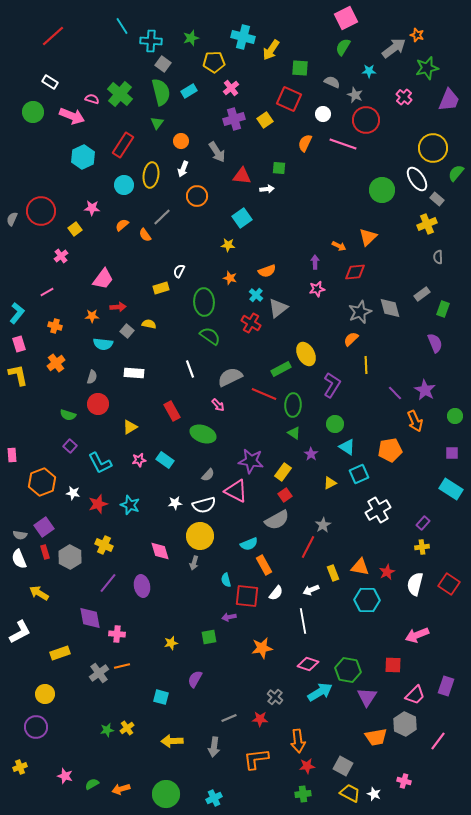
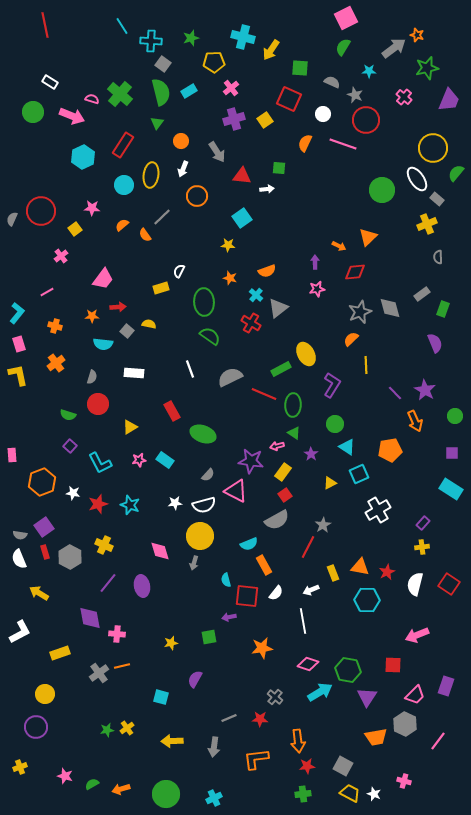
red line at (53, 36): moved 8 px left, 11 px up; rotated 60 degrees counterclockwise
pink arrow at (218, 405): moved 59 px right, 41 px down; rotated 120 degrees clockwise
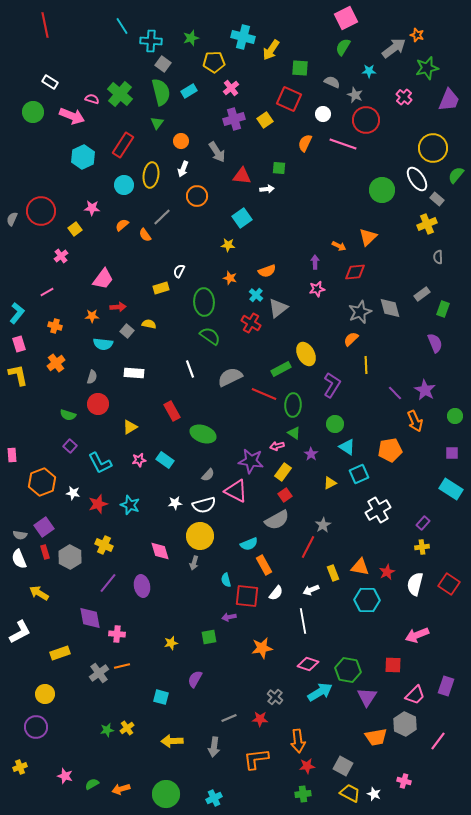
green semicircle at (456, 173): moved 2 px down
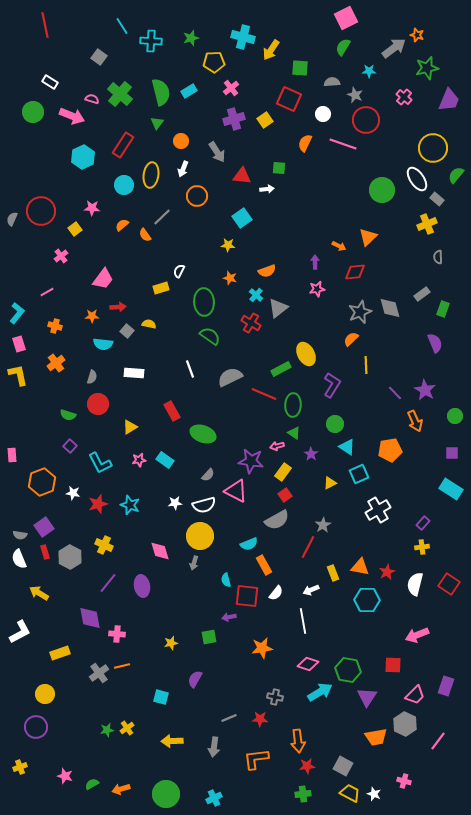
gray square at (163, 64): moved 64 px left, 7 px up
gray semicircle at (332, 82): rotated 28 degrees counterclockwise
gray cross at (275, 697): rotated 28 degrees counterclockwise
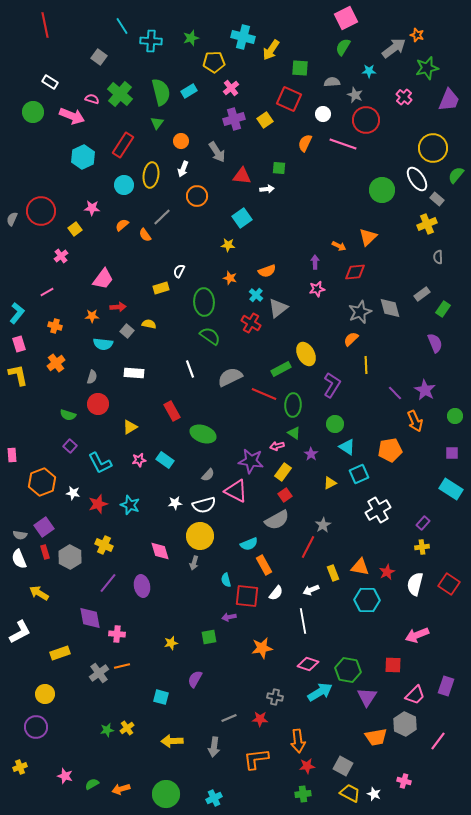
green rectangle at (443, 309): rotated 14 degrees clockwise
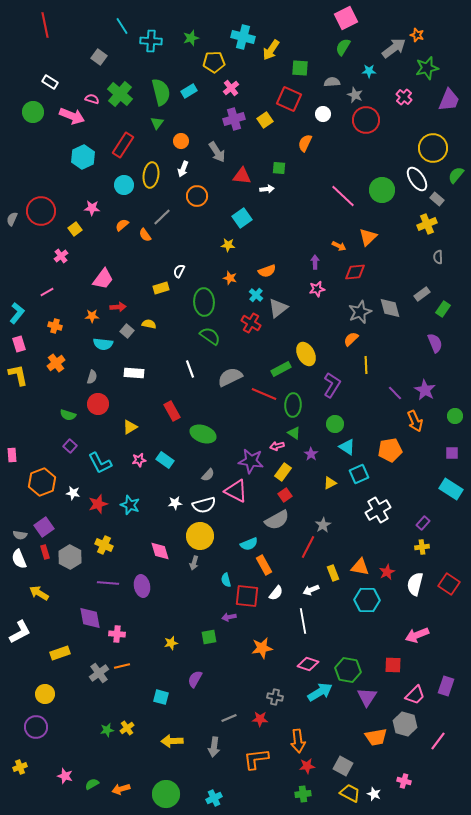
pink line at (343, 144): moved 52 px down; rotated 24 degrees clockwise
purple line at (108, 583): rotated 55 degrees clockwise
gray hexagon at (405, 724): rotated 10 degrees counterclockwise
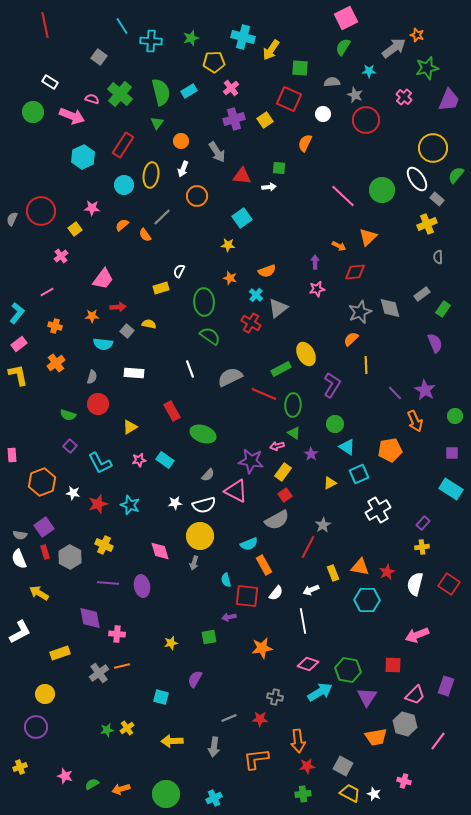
white arrow at (267, 189): moved 2 px right, 2 px up
pink rectangle at (19, 344): rotated 70 degrees clockwise
